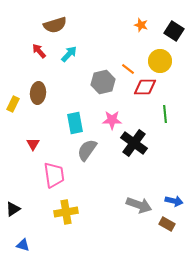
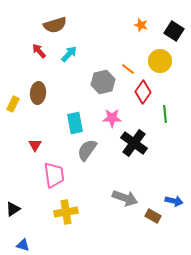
red diamond: moved 2 px left, 5 px down; rotated 55 degrees counterclockwise
pink star: moved 2 px up
red triangle: moved 2 px right, 1 px down
gray arrow: moved 14 px left, 7 px up
brown rectangle: moved 14 px left, 8 px up
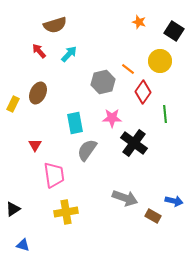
orange star: moved 2 px left, 3 px up
brown ellipse: rotated 20 degrees clockwise
